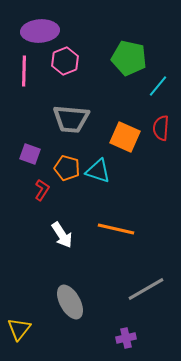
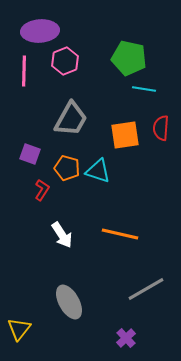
cyan line: moved 14 px left, 3 px down; rotated 60 degrees clockwise
gray trapezoid: rotated 66 degrees counterclockwise
orange square: moved 2 px up; rotated 32 degrees counterclockwise
orange line: moved 4 px right, 5 px down
gray ellipse: moved 1 px left
purple cross: rotated 30 degrees counterclockwise
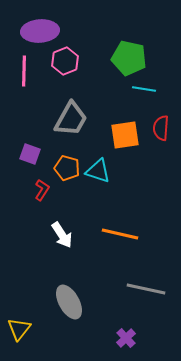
gray line: rotated 42 degrees clockwise
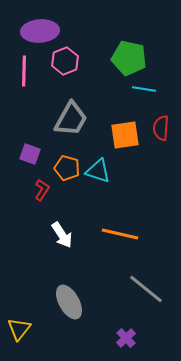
gray line: rotated 27 degrees clockwise
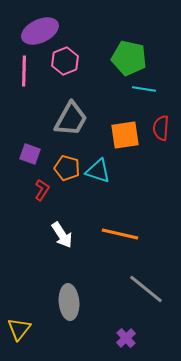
purple ellipse: rotated 21 degrees counterclockwise
gray ellipse: rotated 24 degrees clockwise
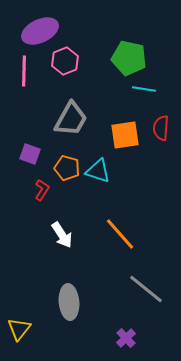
orange line: rotated 36 degrees clockwise
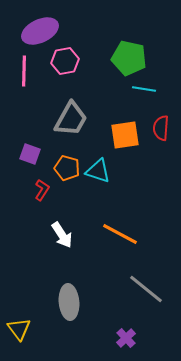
pink hexagon: rotated 12 degrees clockwise
orange line: rotated 21 degrees counterclockwise
yellow triangle: rotated 15 degrees counterclockwise
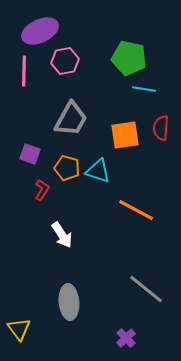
orange line: moved 16 px right, 24 px up
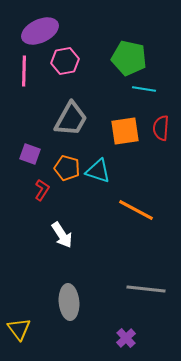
orange square: moved 4 px up
gray line: rotated 33 degrees counterclockwise
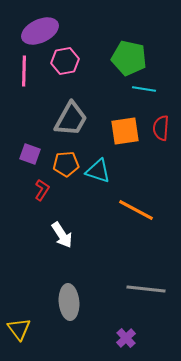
orange pentagon: moved 1 px left, 4 px up; rotated 20 degrees counterclockwise
